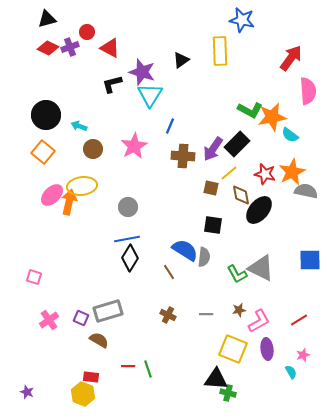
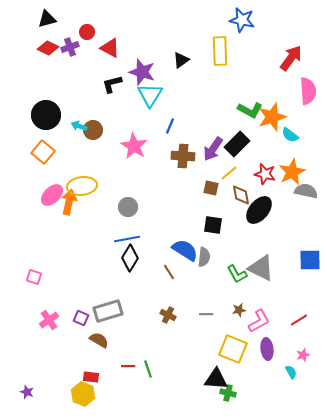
orange star at (272, 117): rotated 8 degrees counterclockwise
pink star at (134, 146): rotated 12 degrees counterclockwise
brown circle at (93, 149): moved 19 px up
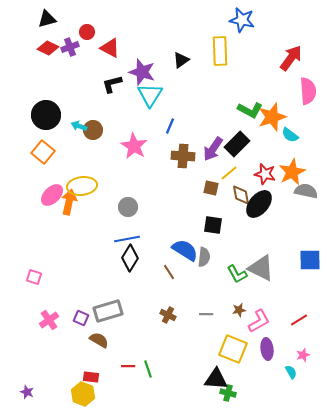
black ellipse at (259, 210): moved 6 px up
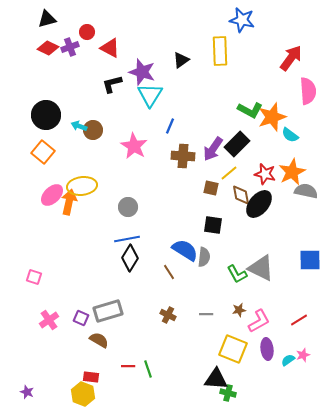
cyan semicircle at (291, 372): moved 3 px left, 12 px up; rotated 96 degrees counterclockwise
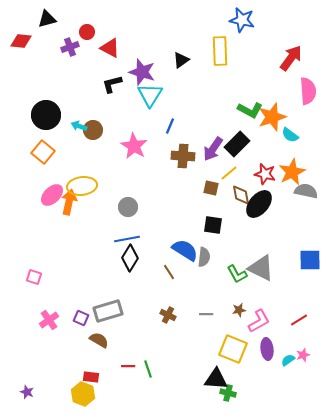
red diamond at (48, 48): moved 27 px left, 7 px up; rotated 20 degrees counterclockwise
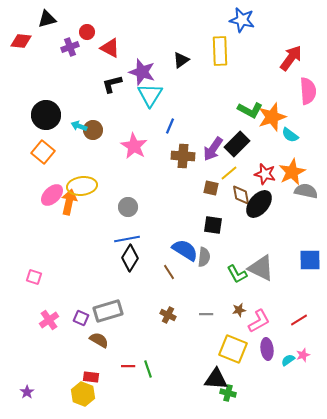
purple star at (27, 392): rotated 16 degrees clockwise
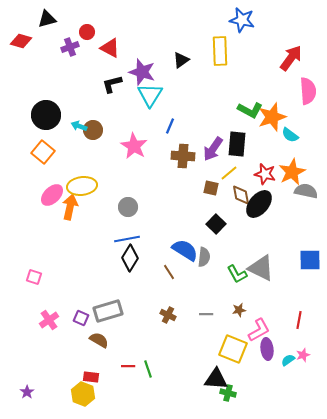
red diamond at (21, 41): rotated 10 degrees clockwise
black rectangle at (237, 144): rotated 40 degrees counterclockwise
orange arrow at (69, 202): moved 1 px right, 5 px down
black square at (213, 225): moved 3 px right, 1 px up; rotated 36 degrees clockwise
red line at (299, 320): rotated 48 degrees counterclockwise
pink L-shape at (259, 321): moved 9 px down
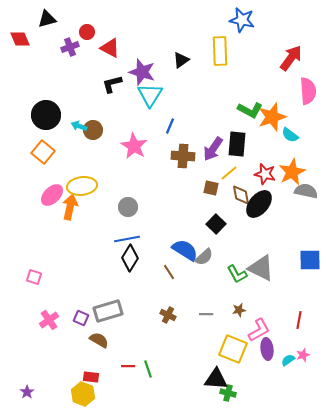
red diamond at (21, 41): moved 1 px left, 2 px up; rotated 50 degrees clockwise
gray semicircle at (204, 257): rotated 42 degrees clockwise
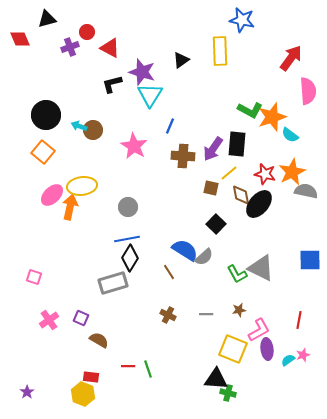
gray rectangle at (108, 311): moved 5 px right, 28 px up
